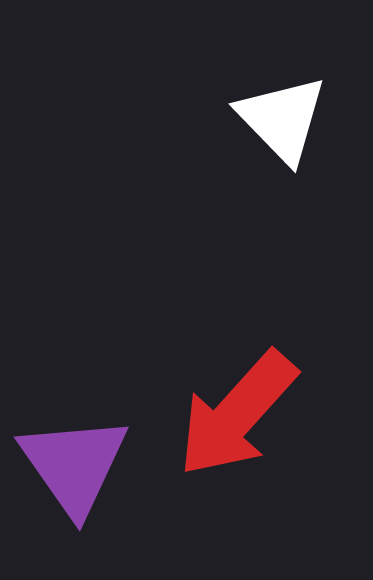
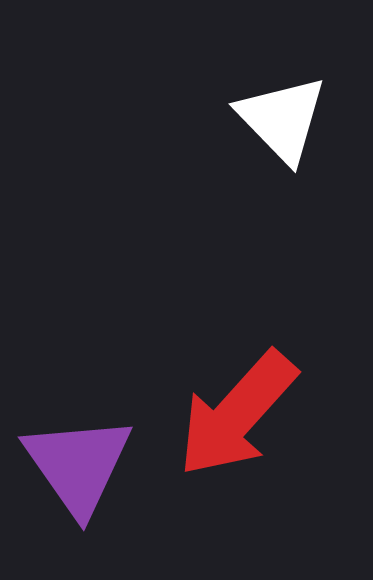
purple triangle: moved 4 px right
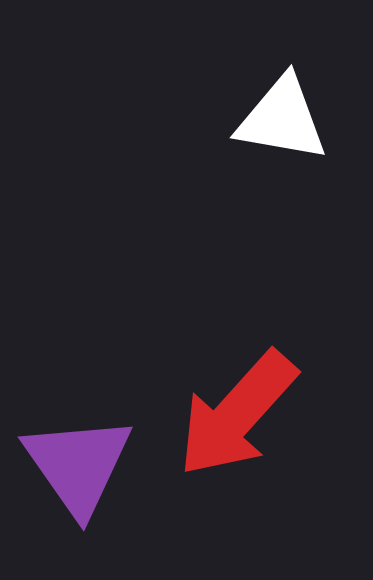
white triangle: rotated 36 degrees counterclockwise
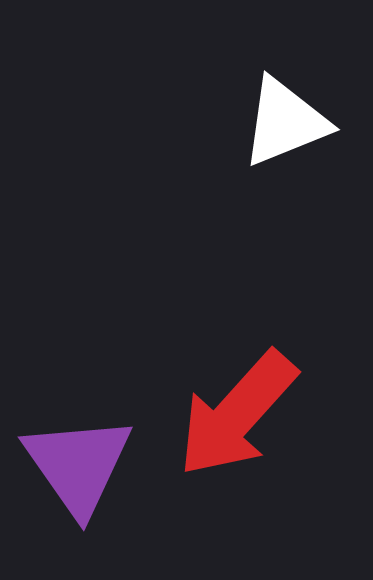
white triangle: moved 3 px right, 3 px down; rotated 32 degrees counterclockwise
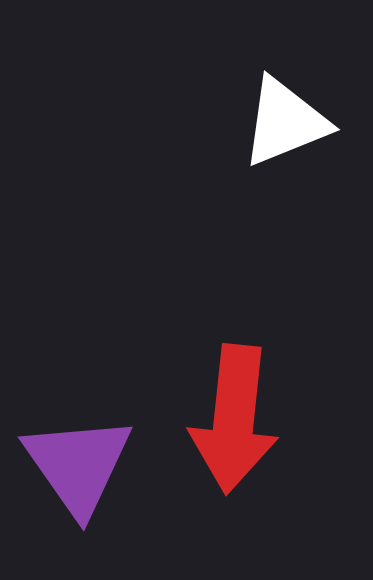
red arrow: moved 3 px left, 5 px down; rotated 36 degrees counterclockwise
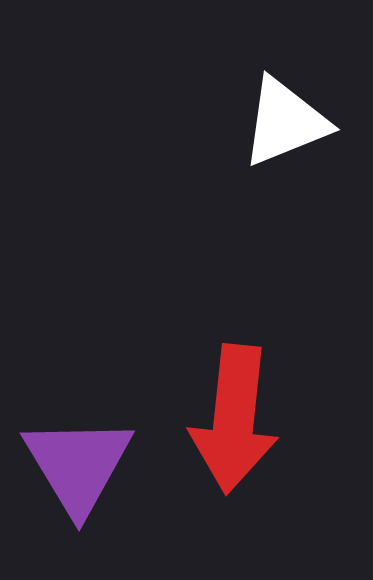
purple triangle: rotated 4 degrees clockwise
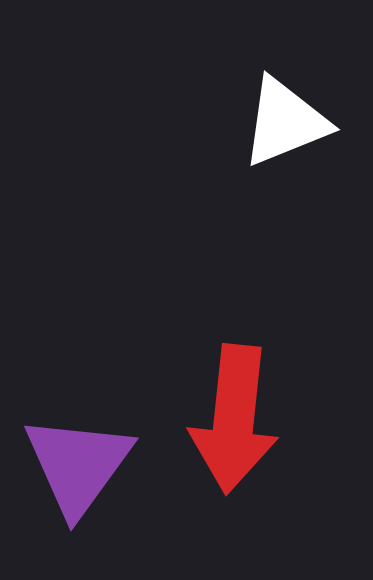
purple triangle: rotated 7 degrees clockwise
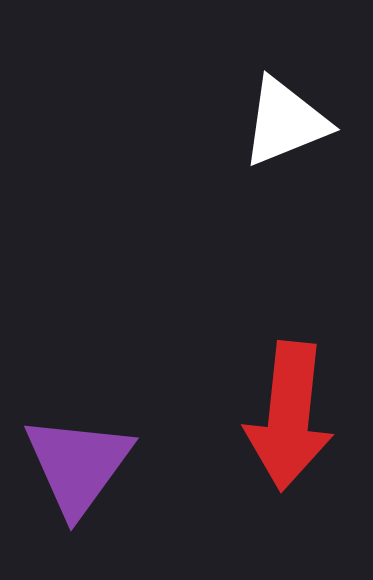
red arrow: moved 55 px right, 3 px up
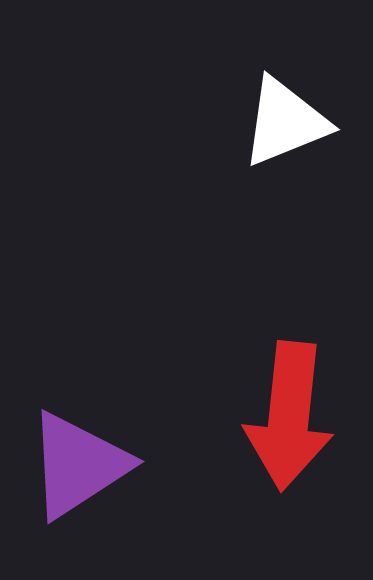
purple triangle: rotated 21 degrees clockwise
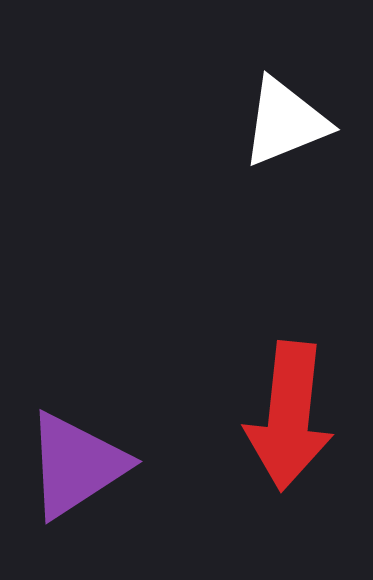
purple triangle: moved 2 px left
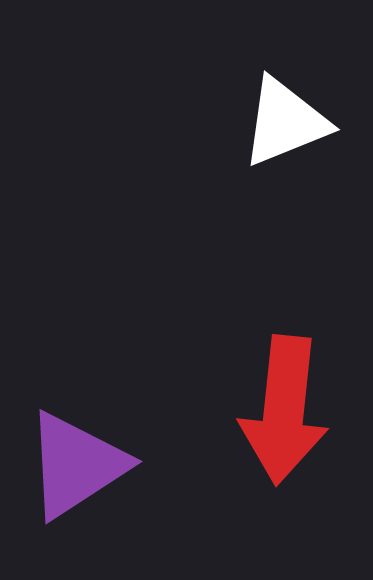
red arrow: moved 5 px left, 6 px up
